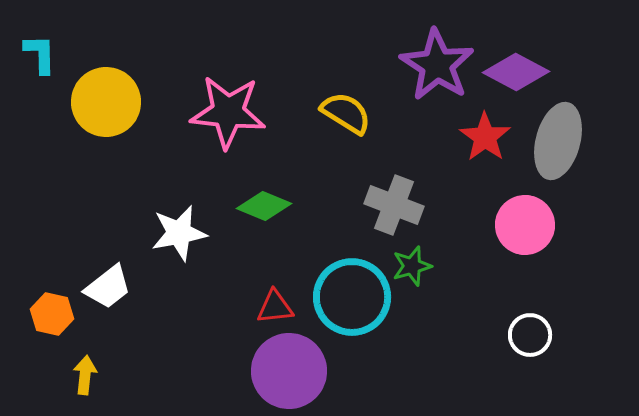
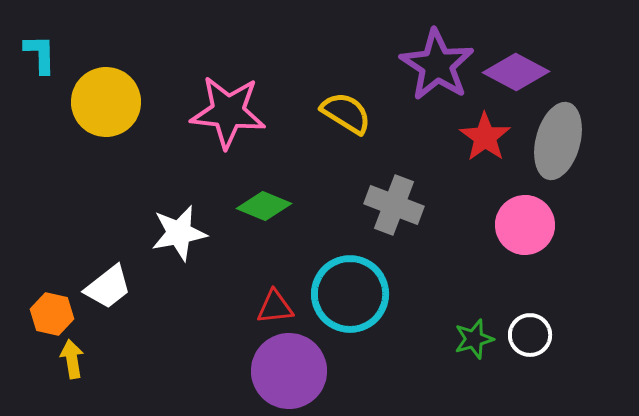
green star: moved 62 px right, 73 px down
cyan circle: moved 2 px left, 3 px up
yellow arrow: moved 13 px left, 16 px up; rotated 15 degrees counterclockwise
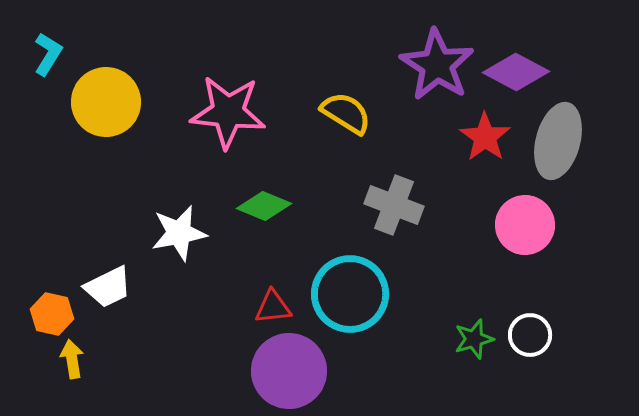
cyan L-shape: moved 8 px right; rotated 33 degrees clockwise
white trapezoid: rotated 12 degrees clockwise
red triangle: moved 2 px left
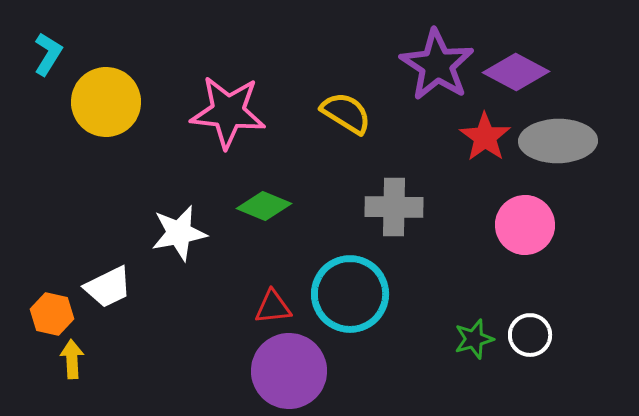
gray ellipse: rotated 74 degrees clockwise
gray cross: moved 2 px down; rotated 20 degrees counterclockwise
yellow arrow: rotated 6 degrees clockwise
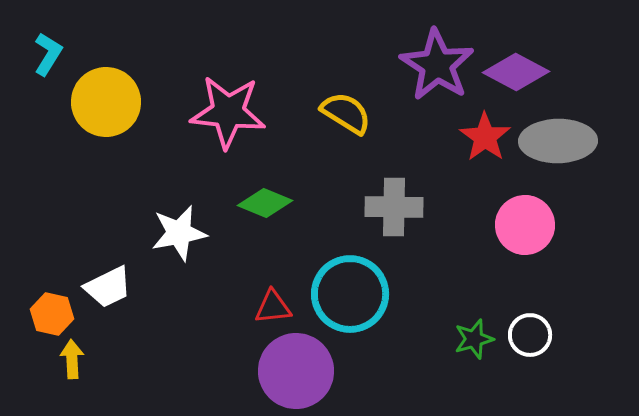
green diamond: moved 1 px right, 3 px up
purple circle: moved 7 px right
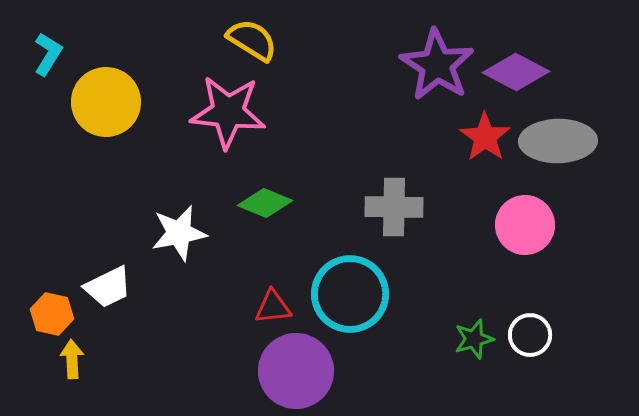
yellow semicircle: moved 94 px left, 73 px up
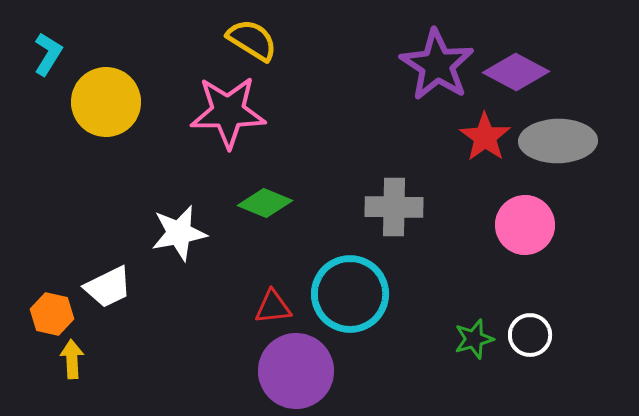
pink star: rotated 6 degrees counterclockwise
